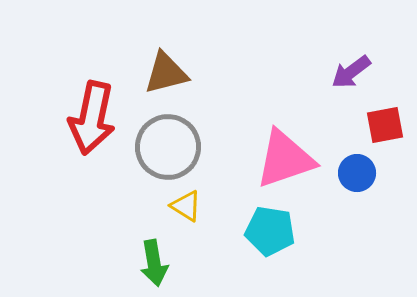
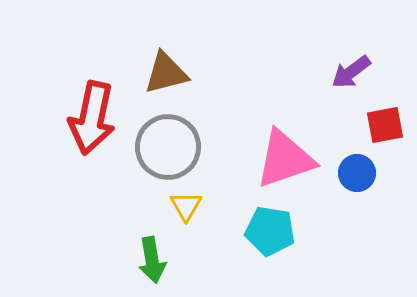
yellow triangle: rotated 28 degrees clockwise
green arrow: moved 2 px left, 3 px up
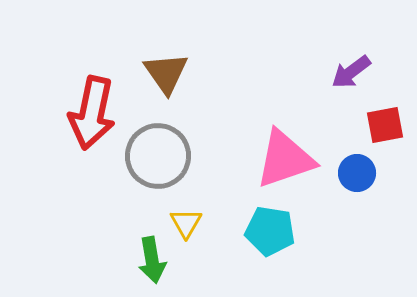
brown triangle: rotated 51 degrees counterclockwise
red arrow: moved 5 px up
gray circle: moved 10 px left, 9 px down
yellow triangle: moved 17 px down
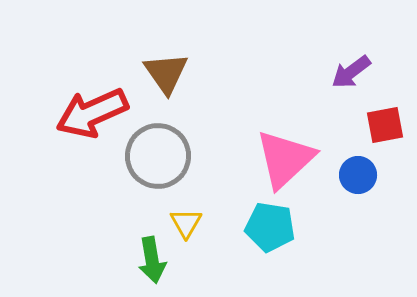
red arrow: rotated 54 degrees clockwise
pink triangle: rotated 24 degrees counterclockwise
blue circle: moved 1 px right, 2 px down
cyan pentagon: moved 4 px up
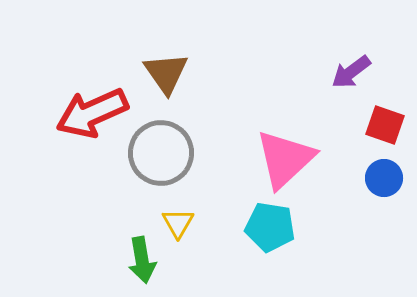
red square: rotated 30 degrees clockwise
gray circle: moved 3 px right, 3 px up
blue circle: moved 26 px right, 3 px down
yellow triangle: moved 8 px left
green arrow: moved 10 px left
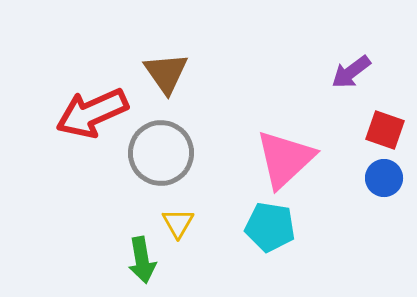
red square: moved 5 px down
